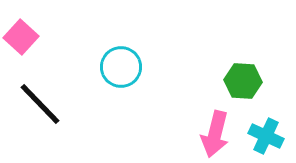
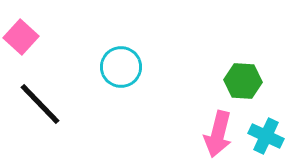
pink arrow: moved 3 px right
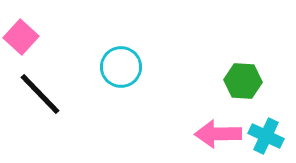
black line: moved 10 px up
pink arrow: rotated 75 degrees clockwise
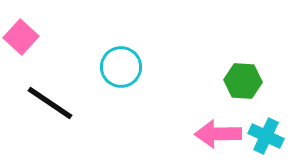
black line: moved 10 px right, 9 px down; rotated 12 degrees counterclockwise
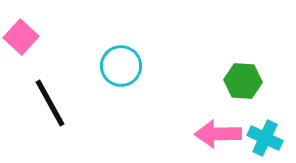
cyan circle: moved 1 px up
black line: rotated 27 degrees clockwise
cyan cross: moved 1 px left, 2 px down
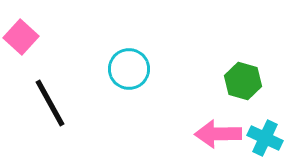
cyan circle: moved 8 px right, 3 px down
green hexagon: rotated 12 degrees clockwise
